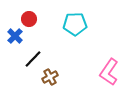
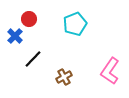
cyan pentagon: rotated 20 degrees counterclockwise
pink L-shape: moved 1 px right, 1 px up
brown cross: moved 14 px right
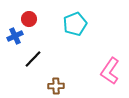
blue cross: rotated 21 degrees clockwise
brown cross: moved 8 px left, 9 px down; rotated 28 degrees clockwise
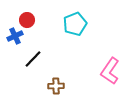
red circle: moved 2 px left, 1 px down
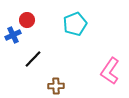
blue cross: moved 2 px left, 1 px up
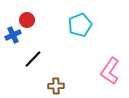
cyan pentagon: moved 5 px right, 1 px down
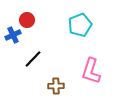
pink L-shape: moved 19 px left; rotated 16 degrees counterclockwise
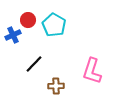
red circle: moved 1 px right
cyan pentagon: moved 26 px left; rotated 20 degrees counterclockwise
black line: moved 1 px right, 5 px down
pink L-shape: moved 1 px right
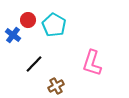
blue cross: rotated 28 degrees counterclockwise
pink L-shape: moved 8 px up
brown cross: rotated 28 degrees counterclockwise
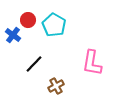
pink L-shape: rotated 8 degrees counterclockwise
